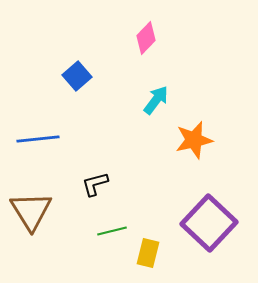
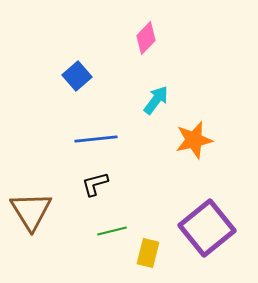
blue line: moved 58 px right
purple square: moved 2 px left, 5 px down; rotated 8 degrees clockwise
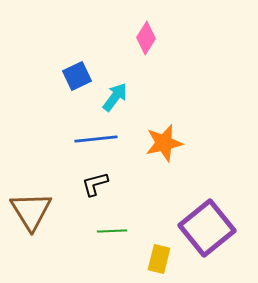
pink diamond: rotated 12 degrees counterclockwise
blue square: rotated 16 degrees clockwise
cyan arrow: moved 41 px left, 3 px up
orange star: moved 30 px left, 3 px down
green line: rotated 12 degrees clockwise
yellow rectangle: moved 11 px right, 6 px down
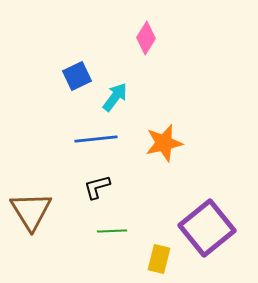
black L-shape: moved 2 px right, 3 px down
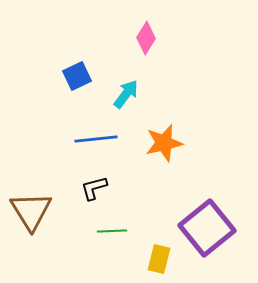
cyan arrow: moved 11 px right, 3 px up
black L-shape: moved 3 px left, 1 px down
